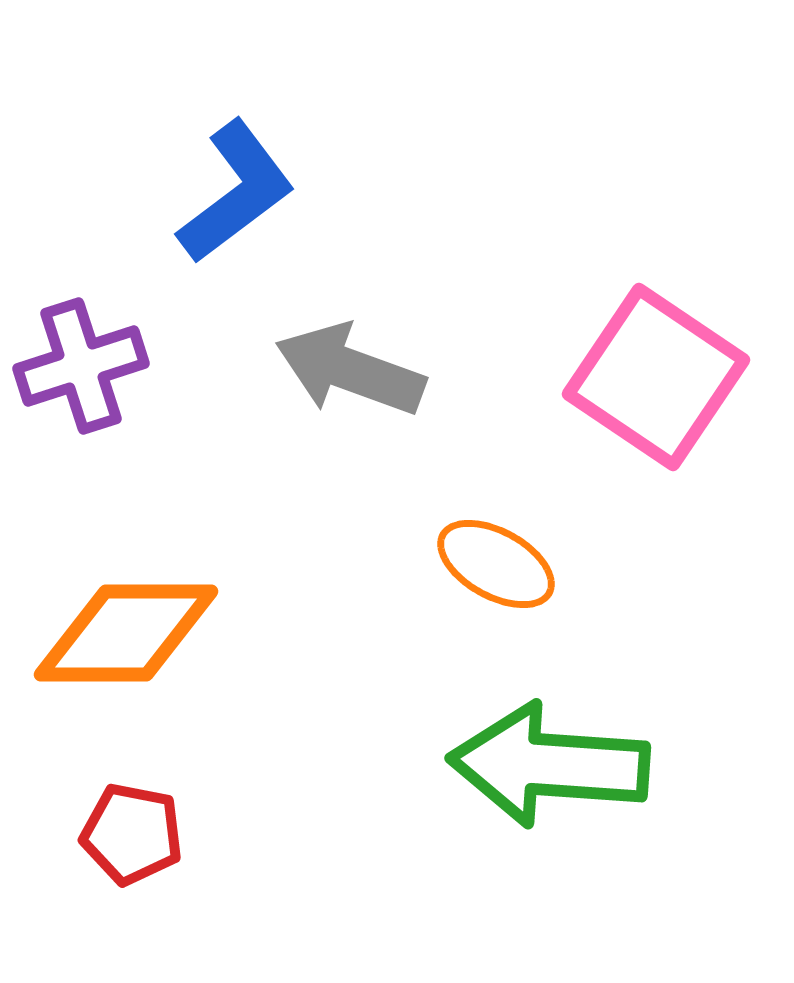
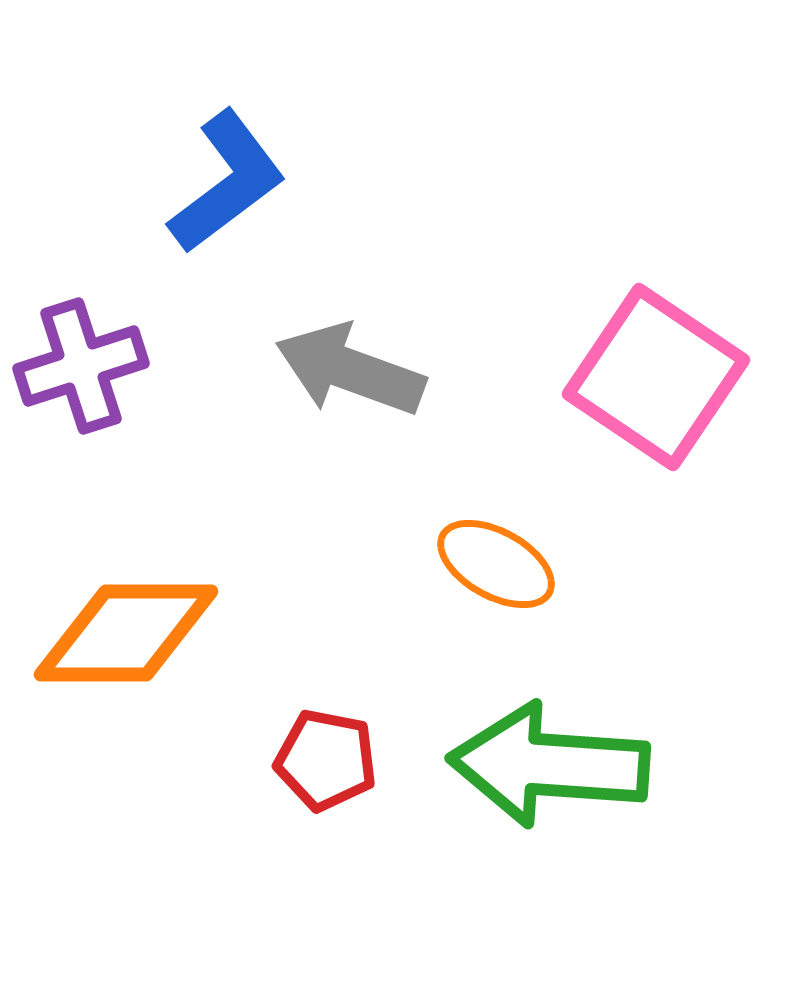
blue L-shape: moved 9 px left, 10 px up
red pentagon: moved 194 px right, 74 px up
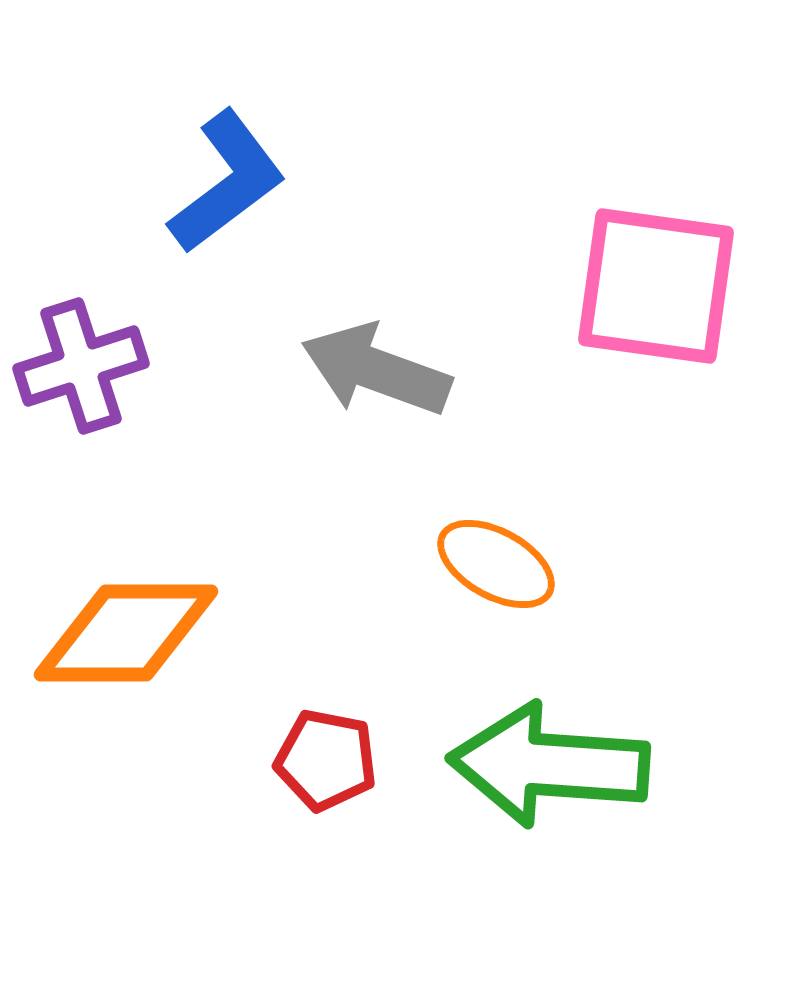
gray arrow: moved 26 px right
pink square: moved 91 px up; rotated 26 degrees counterclockwise
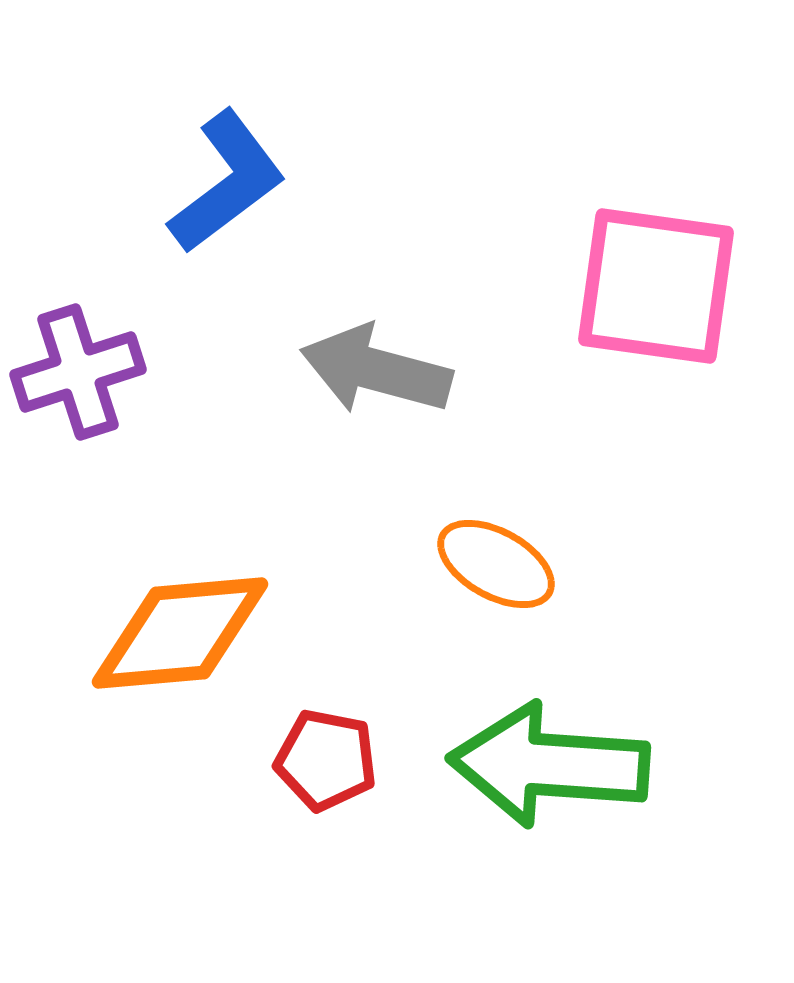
purple cross: moved 3 px left, 6 px down
gray arrow: rotated 5 degrees counterclockwise
orange diamond: moved 54 px right; rotated 5 degrees counterclockwise
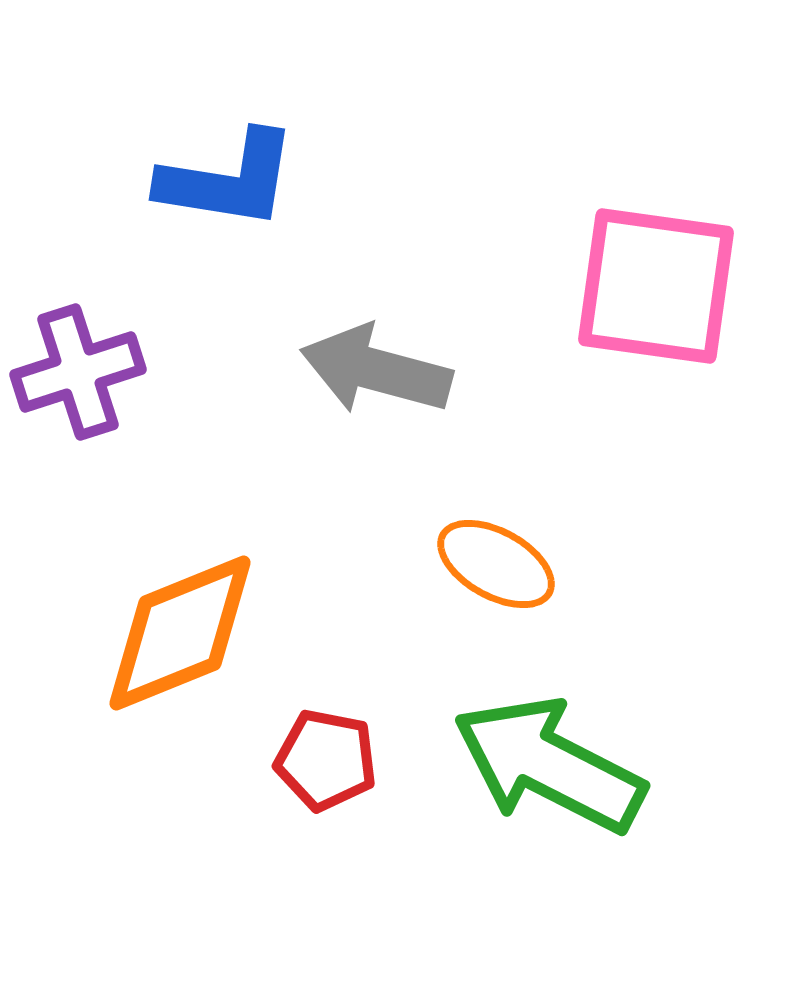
blue L-shape: moved 1 px right, 2 px up; rotated 46 degrees clockwise
orange diamond: rotated 17 degrees counterclockwise
green arrow: rotated 23 degrees clockwise
